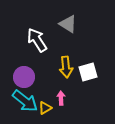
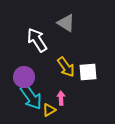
gray triangle: moved 2 px left, 1 px up
yellow arrow: rotated 30 degrees counterclockwise
white square: rotated 12 degrees clockwise
cyan arrow: moved 6 px right, 4 px up; rotated 16 degrees clockwise
yellow triangle: moved 4 px right, 2 px down
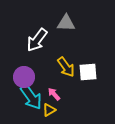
gray triangle: rotated 30 degrees counterclockwise
white arrow: rotated 110 degrees counterclockwise
pink arrow: moved 7 px left, 4 px up; rotated 40 degrees counterclockwise
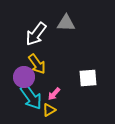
white arrow: moved 1 px left, 6 px up
yellow arrow: moved 29 px left, 3 px up
white square: moved 6 px down
pink arrow: rotated 96 degrees counterclockwise
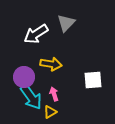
gray triangle: rotated 48 degrees counterclockwise
white arrow: rotated 20 degrees clockwise
yellow arrow: moved 14 px right; rotated 45 degrees counterclockwise
white square: moved 5 px right, 2 px down
pink arrow: rotated 120 degrees clockwise
yellow triangle: moved 1 px right, 2 px down
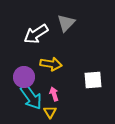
yellow triangle: rotated 32 degrees counterclockwise
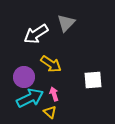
yellow arrow: rotated 25 degrees clockwise
cyan arrow: moved 1 px left, 1 px down; rotated 80 degrees counterclockwise
yellow triangle: rotated 16 degrees counterclockwise
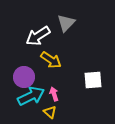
white arrow: moved 2 px right, 2 px down
yellow arrow: moved 4 px up
cyan arrow: moved 1 px right, 2 px up
